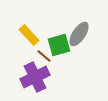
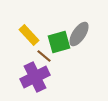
green square: moved 3 px up
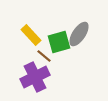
yellow rectangle: moved 2 px right
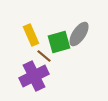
yellow rectangle: rotated 20 degrees clockwise
purple cross: moved 1 px left, 1 px up
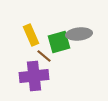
gray ellipse: rotated 50 degrees clockwise
purple cross: rotated 20 degrees clockwise
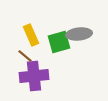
brown line: moved 19 px left
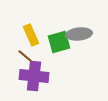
purple cross: rotated 12 degrees clockwise
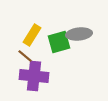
yellow rectangle: moved 1 px right; rotated 55 degrees clockwise
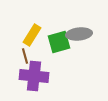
brown line: rotated 35 degrees clockwise
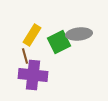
green square: rotated 10 degrees counterclockwise
purple cross: moved 1 px left, 1 px up
